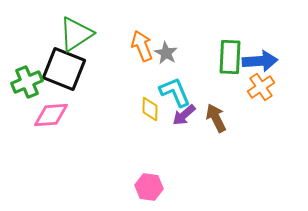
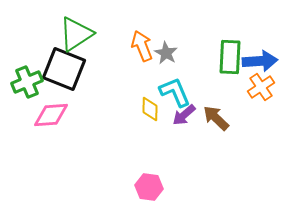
brown arrow: rotated 20 degrees counterclockwise
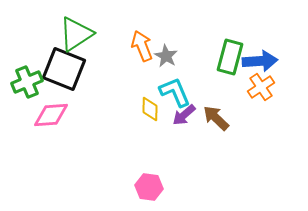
gray star: moved 3 px down
green rectangle: rotated 12 degrees clockwise
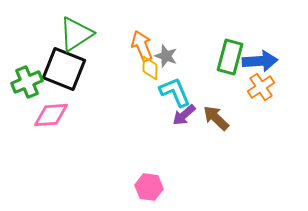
gray star: rotated 10 degrees counterclockwise
yellow diamond: moved 41 px up
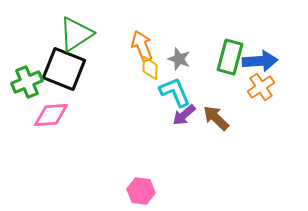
gray star: moved 13 px right, 3 px down
pink hexagon: moved 8 px left, 4 px down
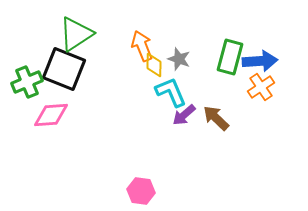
yellow diamond: moved 4 px right, 3 px up
cyan L-shape: moved 4 px left
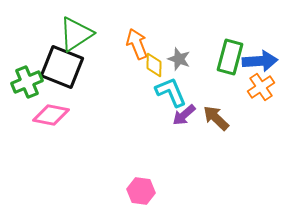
orange arrow: moved 5 px left, 2 px up
black square: moved 2 px left, 2 px up
pink diamond: rotated 15 degrees clockwise
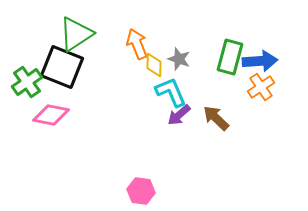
green cross: rotated 12 degrees counterclockwise
purple arrow: moved 5 px left
